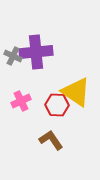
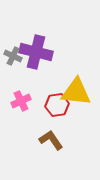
purple cross: rotated 20 degrees clockwise
yellow triangle: rotated 28 degrees counterclockwise
red hexagon: rotated 10 degrees counterclockwise
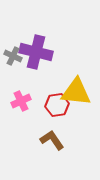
brown L-shape: moved 1 px right
